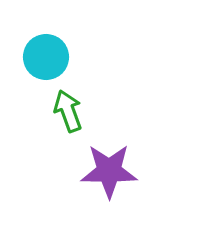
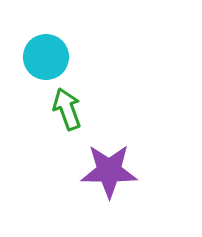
green arrow: moved 1 px left, 2 px up
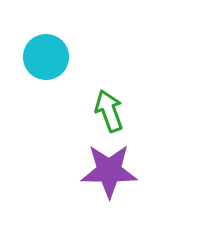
green arrow: moved 42 px right, 2 px down
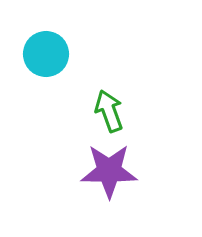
cyan circle: moved 3 px up
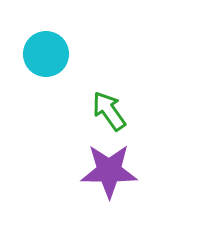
green arrow: rotated 15 degrees counterclockwise
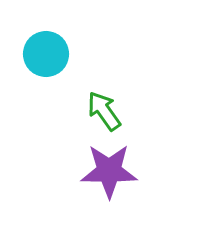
green arrow: moved 5 px left
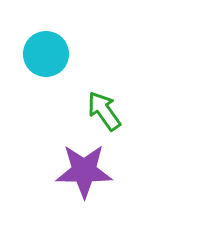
purple star: moved 25 px left
